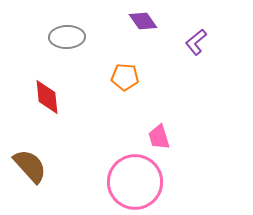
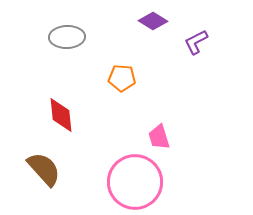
purple diamond: moved 10 px right; rotated 24 degrees counterclockwise
purple L-shape: rotated 12 degrees clockwise
orange pentagon: moved 3 px left, 1 px down
red diamond: moved 14 px right, 18 px down
brown semicircle: moved 14 px right, 3 px down
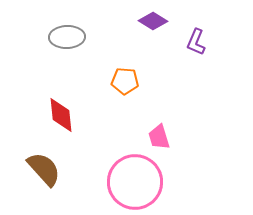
purple L-shape: rotated 40 degrees counterclockwise
orange pentagon: moved 3 px right, 3 px down
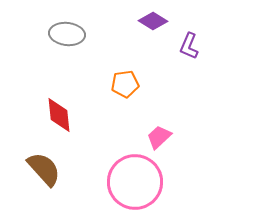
gray ellipse: moved 3 px up; rotated 8 degrees clockwise
purple L-shape: moved 7 px left, 4 px down
orange pentagon: moved 3 px down; rotated 12 degrees counterclockwise
red diamond: moved 2 px left
pink trapezoid: rotated 64 degrees clockwise
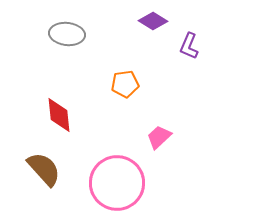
pink circle: moved 18 px left, 1 px down
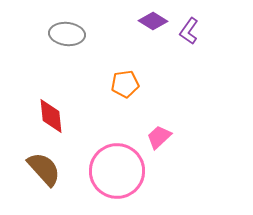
purple L-shape: moved 15 px up; rotated 12 degrees clockwise
red diamond: moved 8 px left, 1 px down
pink circle: moved 12 px up
